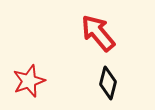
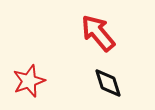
black diamond: rotated 32 degrees counterclockwise
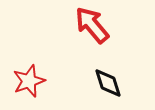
red arrow: moved 6 px left, 8 px up
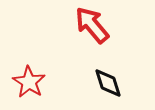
red star: moved 1 px down; rotated 20 degrees counterclockwise
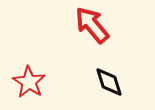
black diamond: moved 1 px right, 1 px up
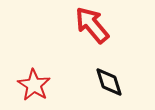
red star: moved 5 px right, 3 px down
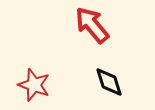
red star: rotated 12 degrees counterclockwise
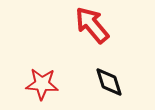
red star: moved 8 px right, 1 px up; rotated 16 degrees counterclockwise
